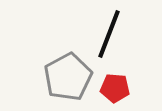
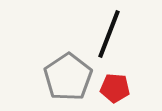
gray pentagon: rotated 6 degrees counterclockwise
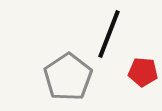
red pentagon: moved 28 px right, 16 px up
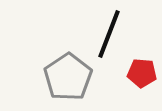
red pentagon: moved 1 px left, 1 px down
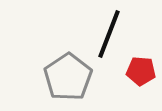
red pentagon: moved 1 px left, 2 px up
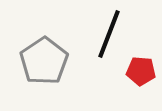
gray pentagon: moved 24 px left, 16 px up
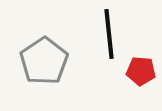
black line: rotated 27 degrees counterclockwise
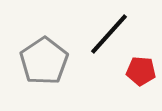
black line: rotated 48 degrees clockwise
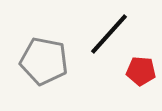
gray pentagon: rotated 27 degrees counterclockwise
